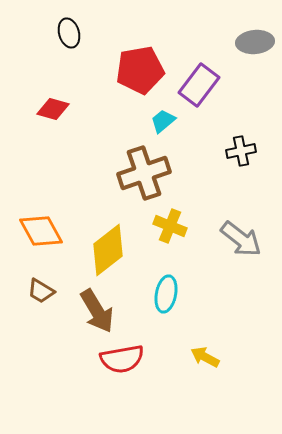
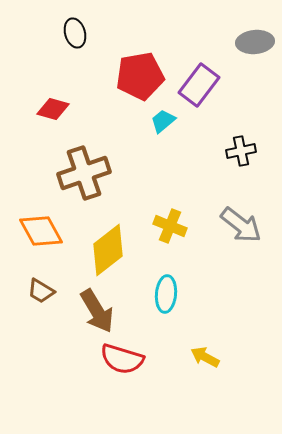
black ellipse: moved 6 px right
red pentagon: moved 6 px down
brown cross: moved 60 px left
gray arrow: moved 14 px up
cyan ellipse: rotated 6 degrees counterclockwise
red semicircle: rotated 27 degrees clockwise
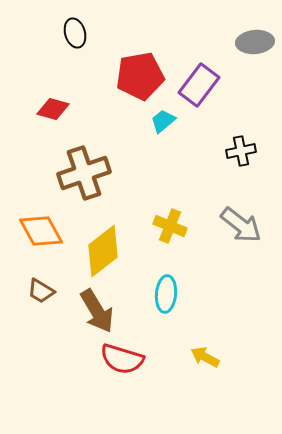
yellow diamond: moved 5 px left, 1 px down
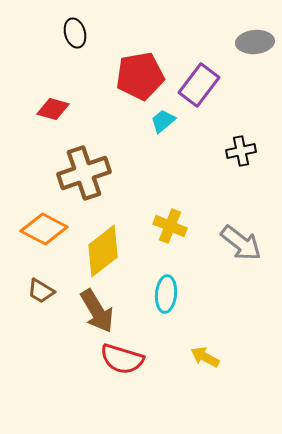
gray arrow: moved 18 px down
orange diamond: moved 3 px right, 2 px up; rotated 33 degrees counterclockwise
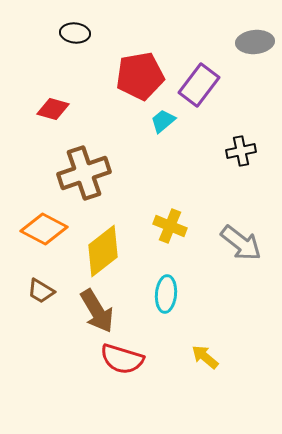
black ellipse: rotated 68 degrees counterclockwise
yellow arrow: rotated 12 degrees clockwise
